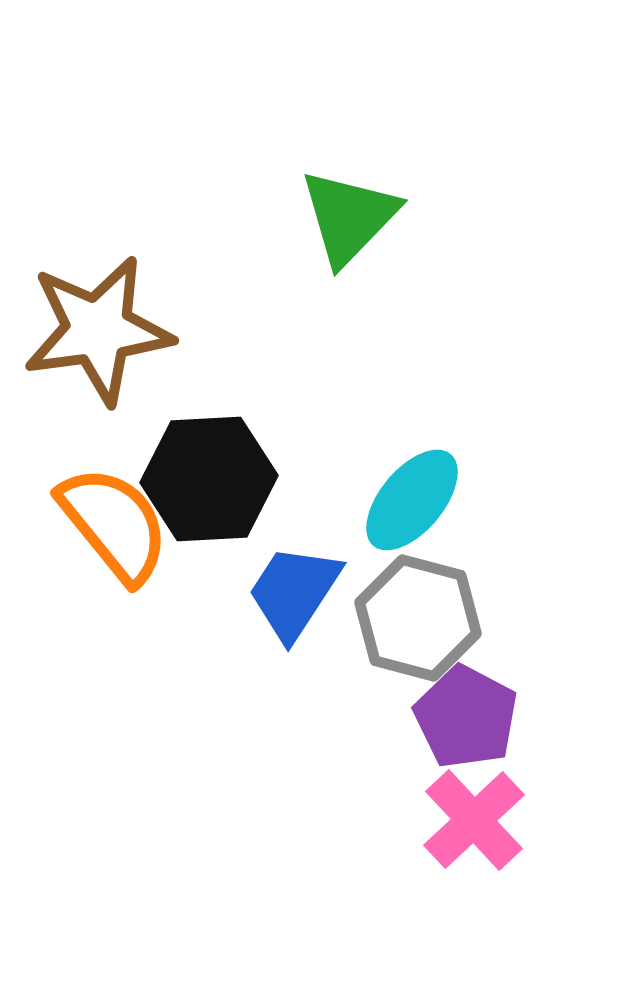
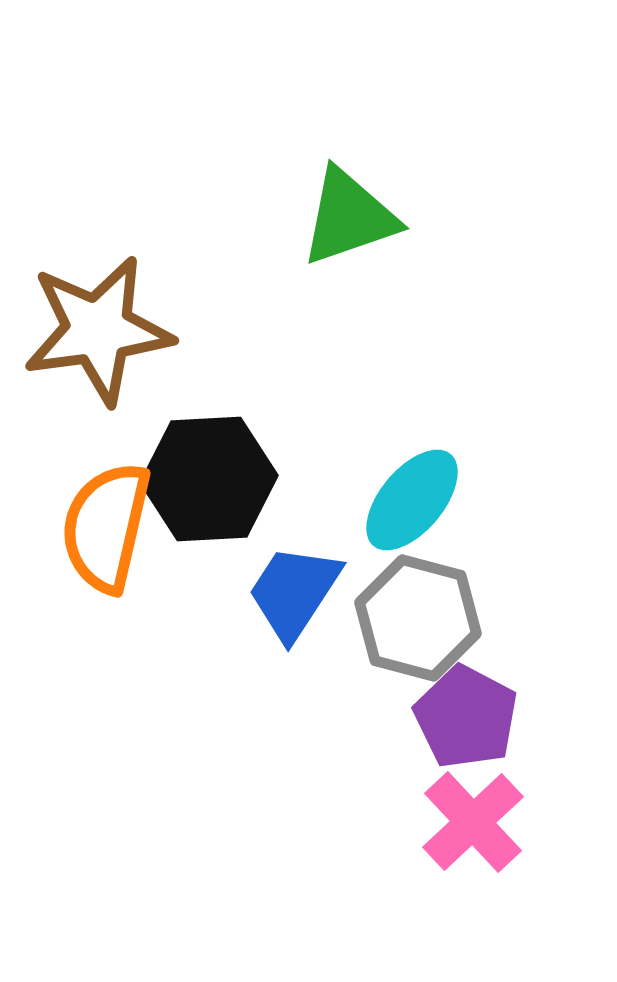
green triangle: rotated 27 degrees clockwise
orange semicircle: moved 8 px left, 3 px down; rotated 128 degrees counterclockwise
pink cross: moved 1 px left, 2 px down
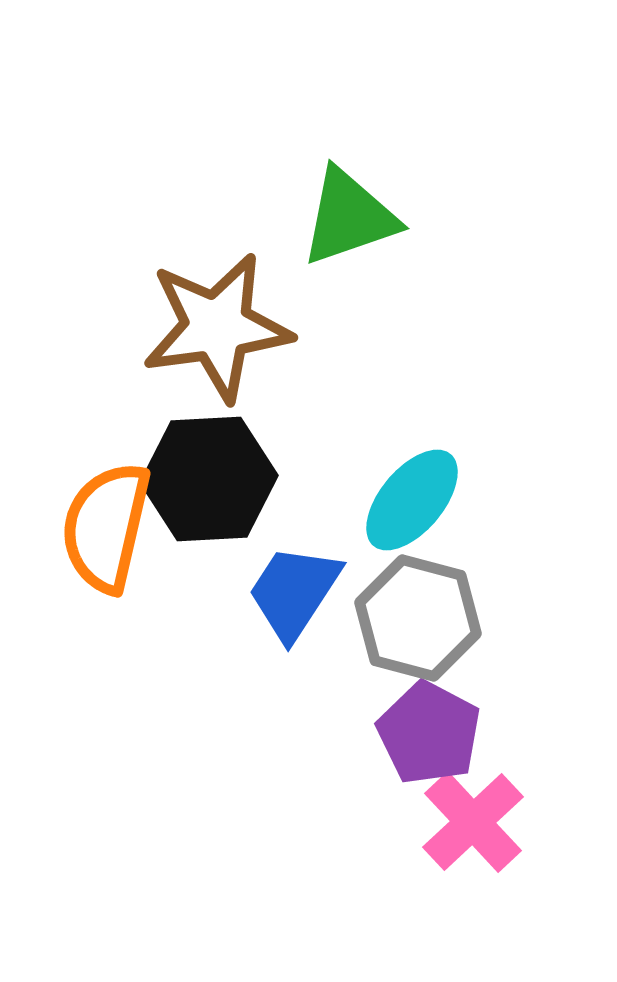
brown star: moved 119 px right, 3 px up
purple pentagon: moved 37 px left, 16 px down
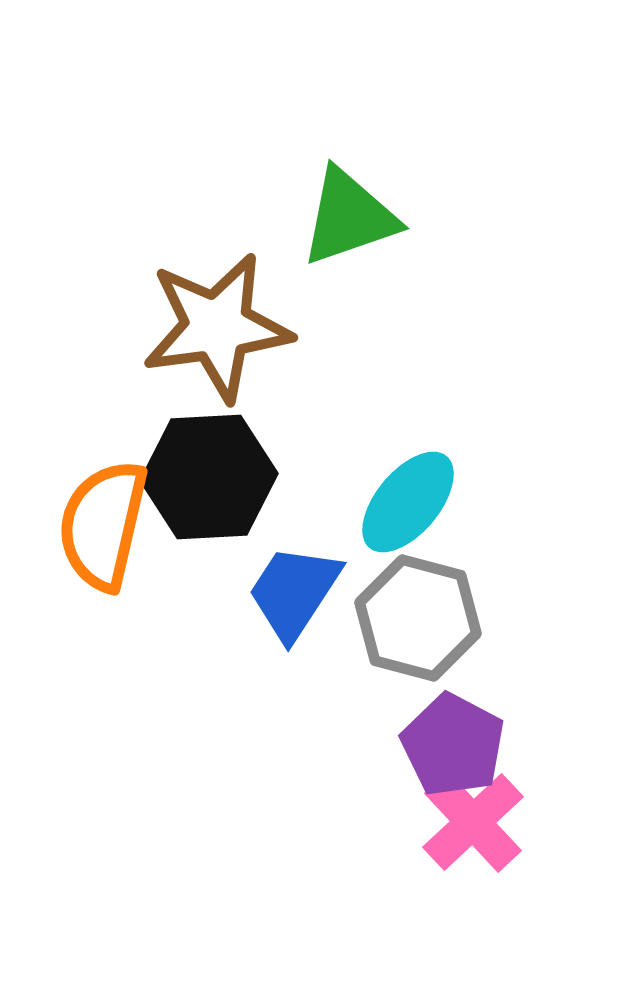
black hexagon: moved 2 px up
cyan ellipse: moved 4 px left, 2 px down
orange semicircle: moved 3 px left, 2 px up
purple pentagon: moved 24 px right, 12 px down
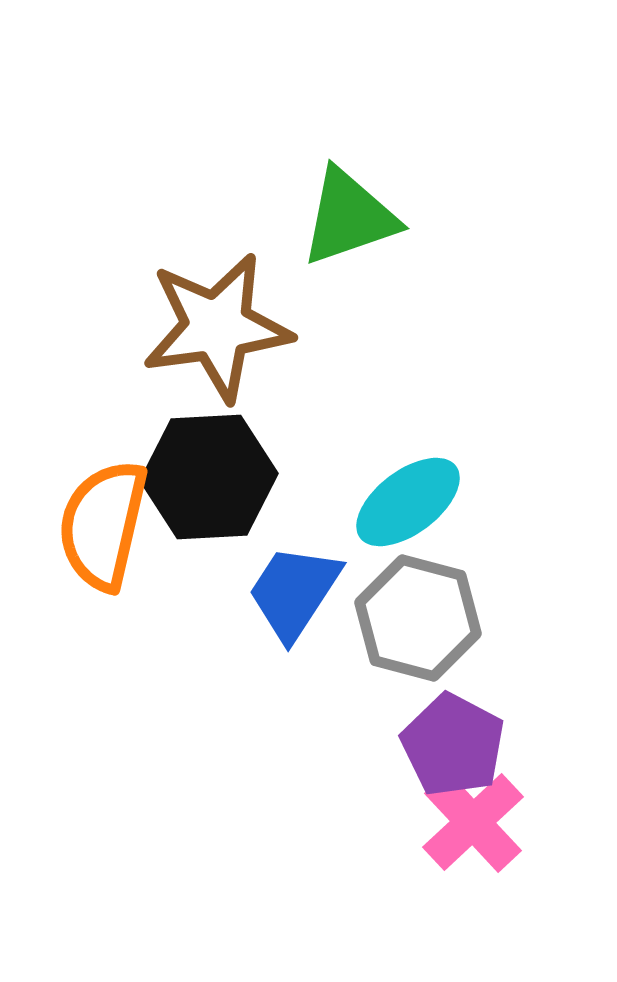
cyan ellipse: rotated 13 degrees clockwise
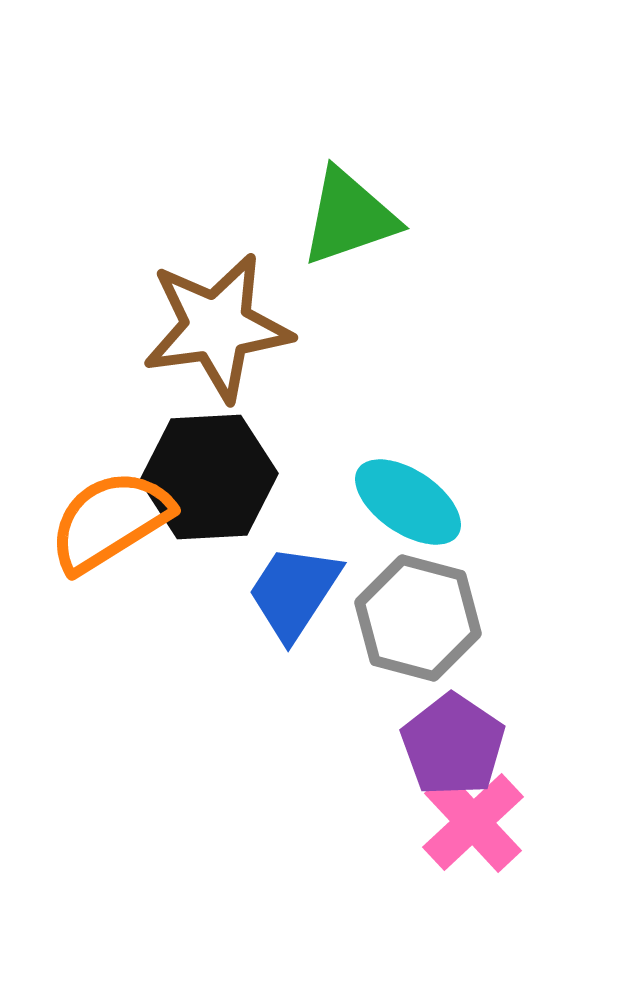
cyan ellipse: rotated 71 degrees clockwise
orange semicircle: moved 7 px right, 4 px up; rotated 45 degrees clockwise
purple pentagon: rotated 6 degrees clockwise
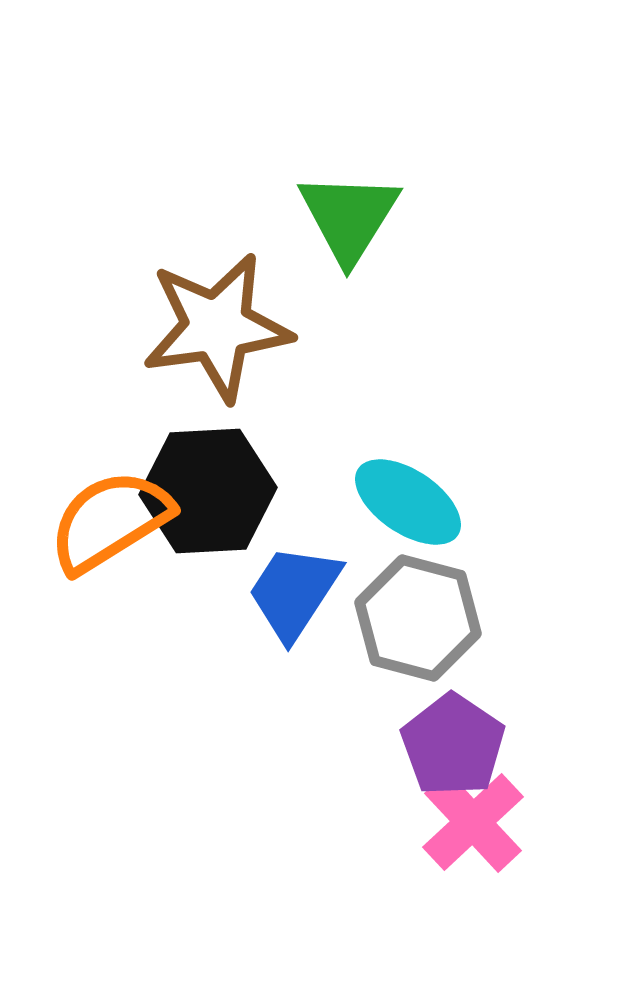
green triangle: rotated 39 degrees counterclockwise
black hexagon: moved 1 px left, 14 px down
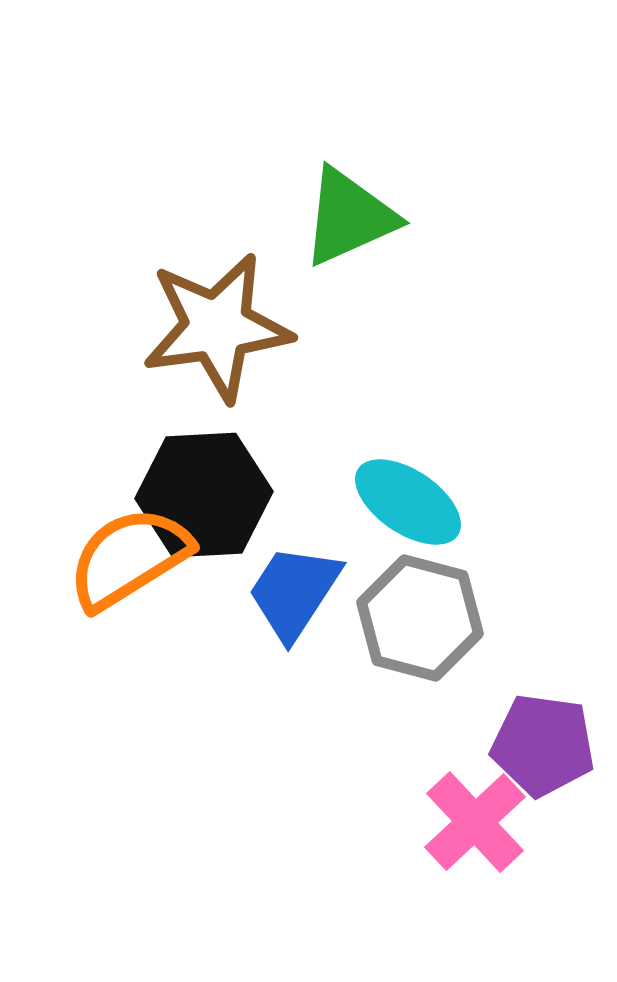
green triangle: rotated 34 degrees clockwise
black hexagon: moved 4 px left, 4 px down
orange semicircle: moved 19 px right, 37 px down
gray hexagon: moved 2 px right
purple pentagon: moved 90 px right; rotated 26 degrees counterclockwise
pink cross: moved 2 px right
